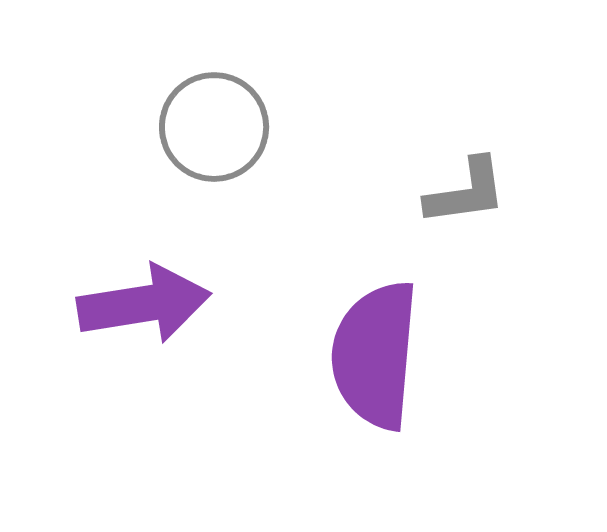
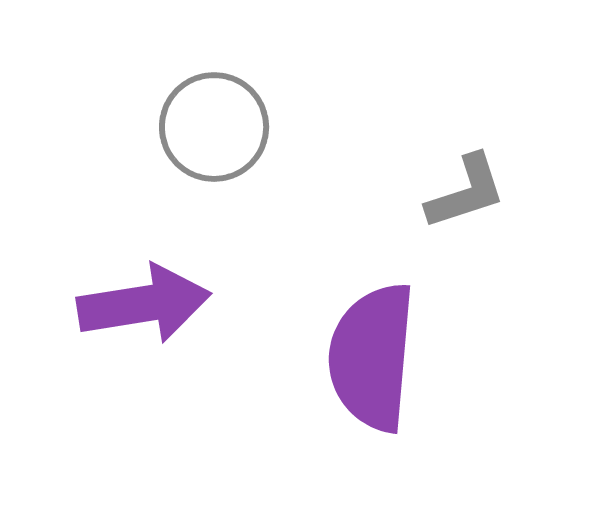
gray L-shape: rotated 10 degrees counterclockwise
purple semicircle: moved 3 px left, 2 px down
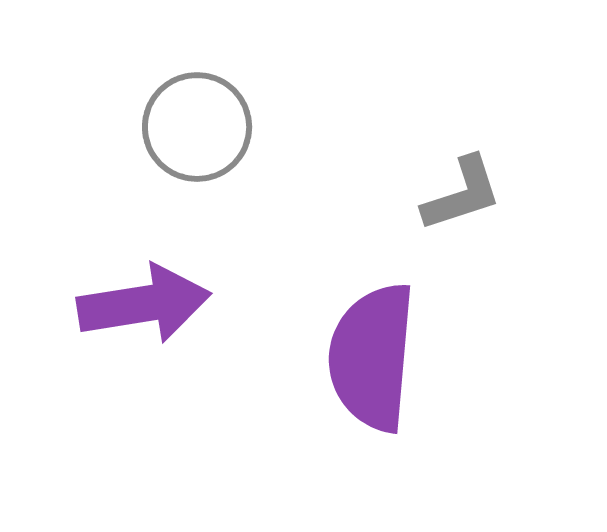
gray circle: moved 17 px left
gray L-shape: moved 4 px left, 2 px down
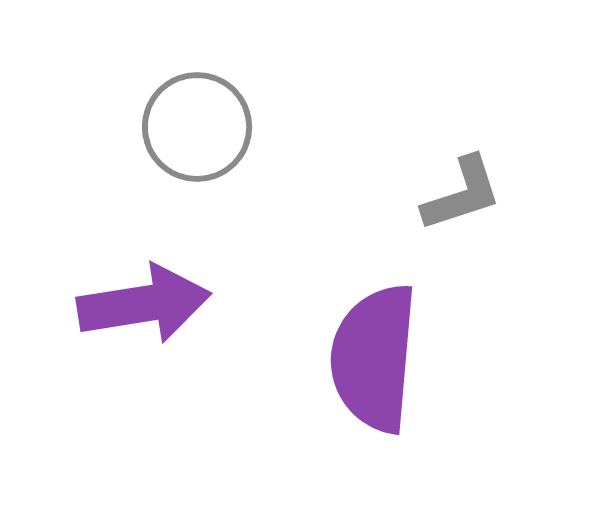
purple semicircle: moved 2 px right, 1 px down
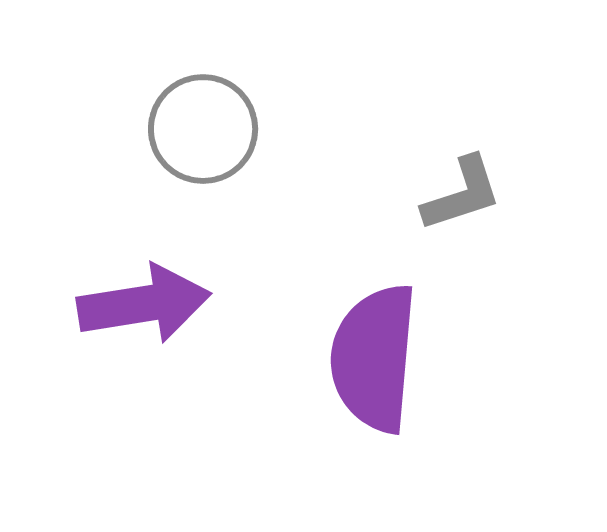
gray circle: moved 6 px right, 2 px down
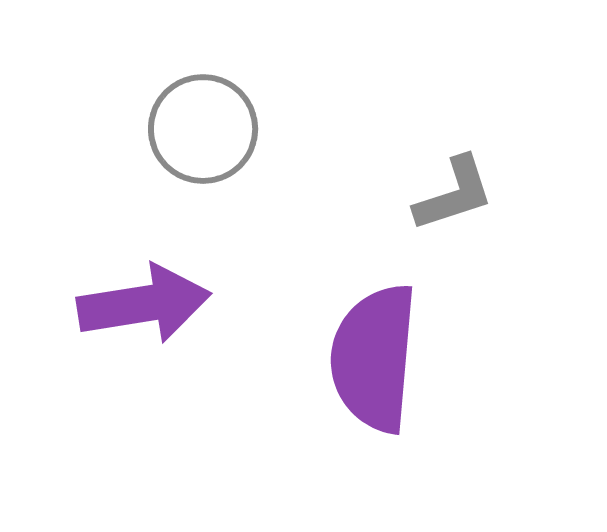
gray L-shape: moved 8 px left
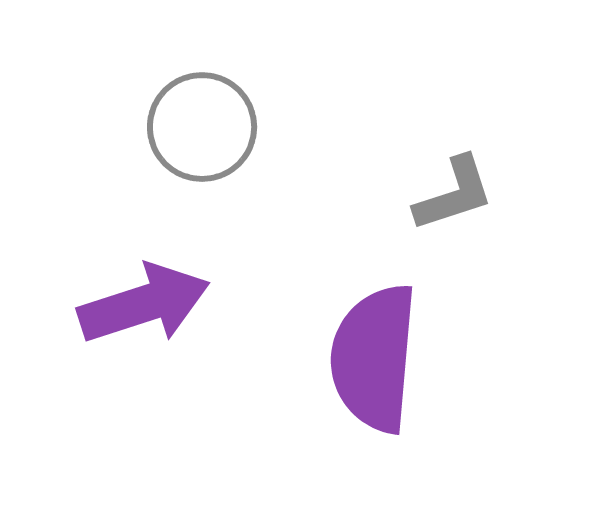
gray circle: moved 1 px left, 2 px up
purple arrow: rotated 9 degrees counterclockwise
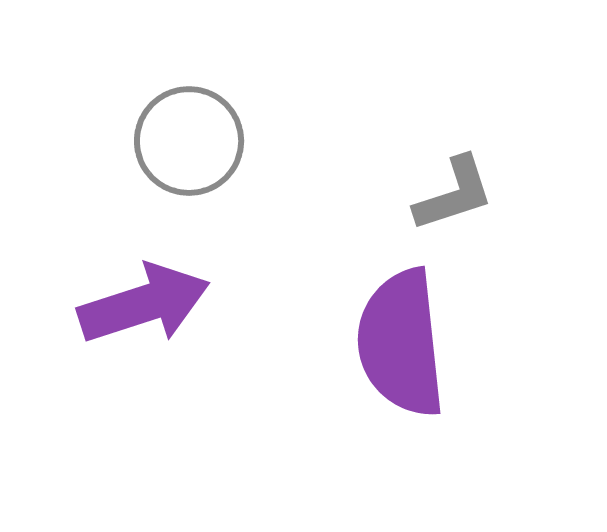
gray circle: moved 13 px left, 14 px down
purple semicircle: moved 27 px right, 15 px up; rotated 11 degrees counterclockwise
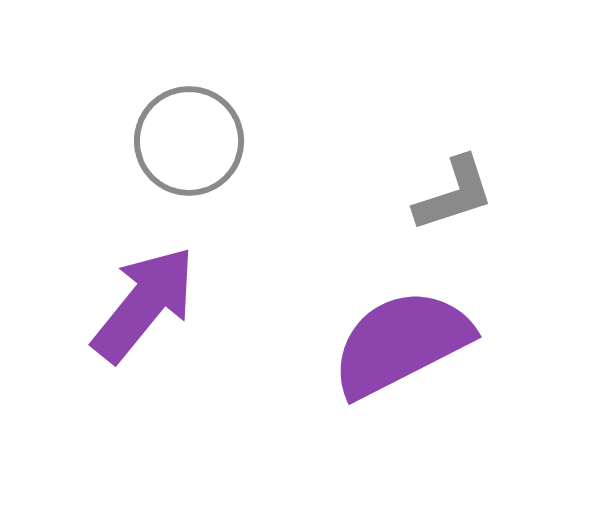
purple arrow: rotated 33 degrees counterclockwise
purple semicircle: rotated 69 degrees clockwise
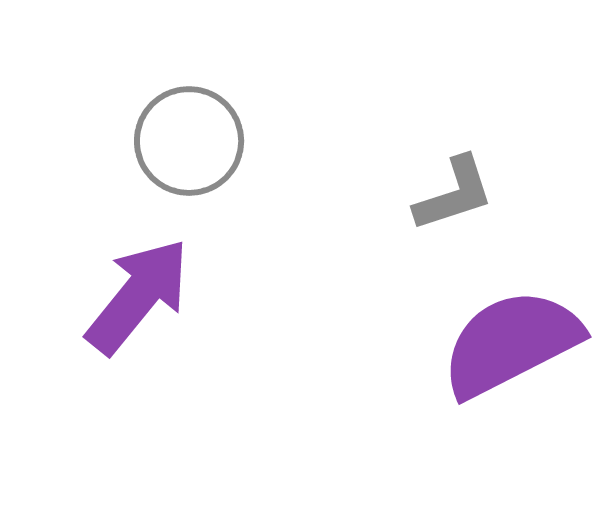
purple arrow: moved 6 px left, 8 px up
purple semicircle: moved 110 px right
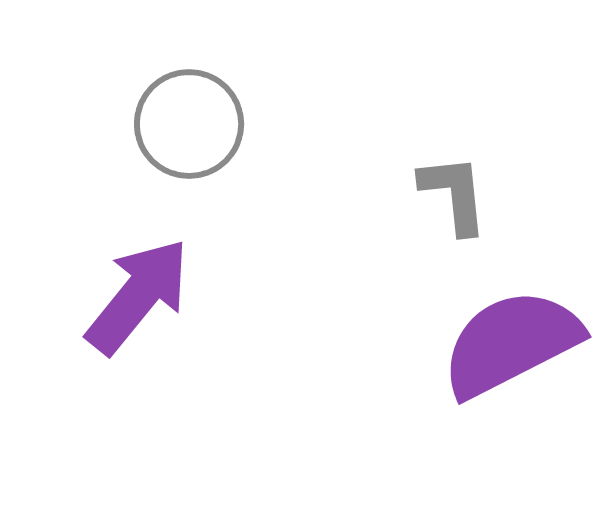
gray circle: moved 17 px up
gray L-shape: rotated 78 degrees counterclockwise
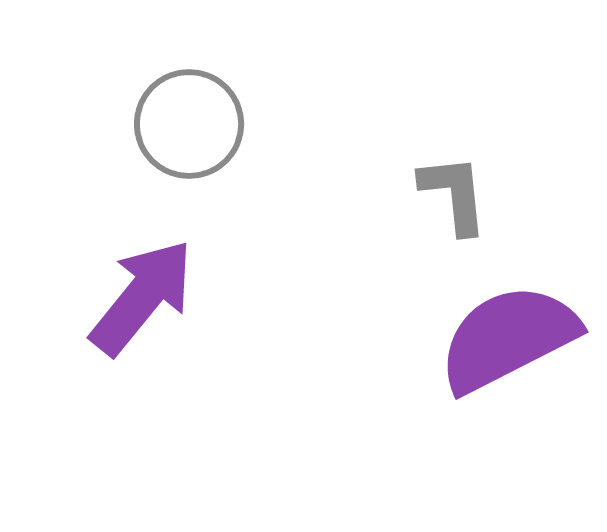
purple arrow: moved 4 px right, 1 px down
purple semicircle: moved 3 px left, 5 px up
